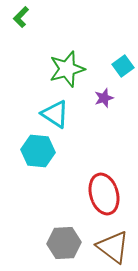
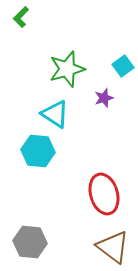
gray hexagon: moved 34 px left, 1 px up; rotated 8 degrees clockwise
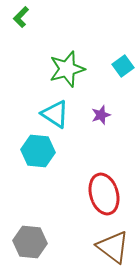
purple star: moved 3 px left, 17 px down
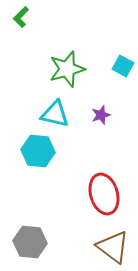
cyan square: rotated 25 degrees counterclockwise
cyan triangle: rotated 20 degrees counterclockwise
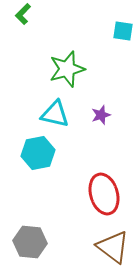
green L-shape: moved 2 px right, 3 px up
cyan square: moved 35 px up; rotated 20 degrees counterclockwise
cyan hexagon: moved 2 px down; rotated 16 degrees counterclockwise
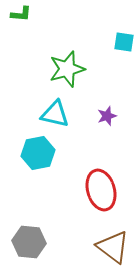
green L-shape: moved 2 px left; rotated 130 degrees counterclockwise
cyan square: moved 1 px right, 11 px down
purple star: moved 6 px right, 1 px down
red ellipse: moved 3 px left, 4 px up
gray hexagon: moved 1 px left
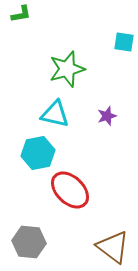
green L-shape: rotated 15 degrees counterclockwise
red ellipse: moved 31 px left; rotated 30 degrees counterclockwise
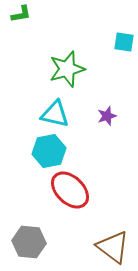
cyan hexagon: moved 11 px right, 2 px up
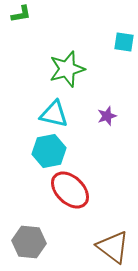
cyan triangle: moved 1 px left
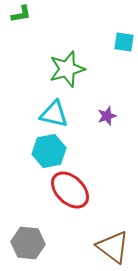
gray hexagon: moved 1 px left, 1 px down
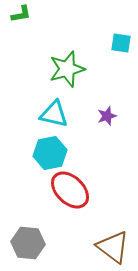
cyan square: moved 3 px left, 1 px down
cyan hexagon: moved 1 px right, 2 px down
